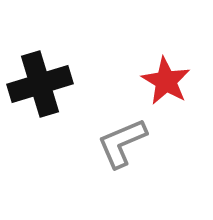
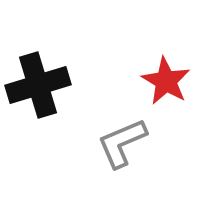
black cross: moved 2 px left, 1 px down
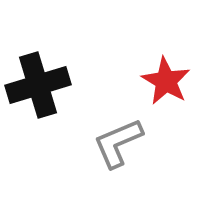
gray L-shape: moved 4 px left
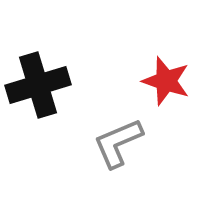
red star: rotated 12 degrees counterclockwise
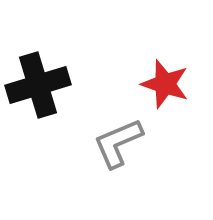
red star: moved 1 px left, 3 px down
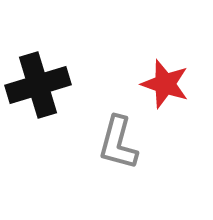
gray L-shape: rotated 52 degrees counterclockwise
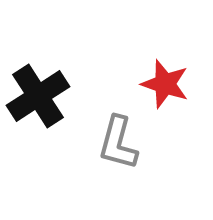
black cross: moved 11 px down; rotated 16 degrees counterclockwise
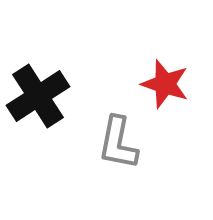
gray L-shape: rotated 4 degrees counterclockwise
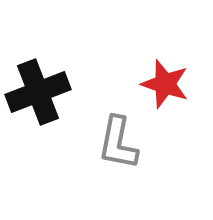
black cross: moved 4 px up; rotated 12 degrees clockwise
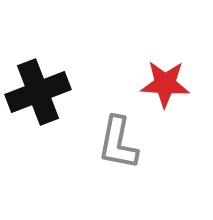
red star: rotated 15 degrees counterclockwise
